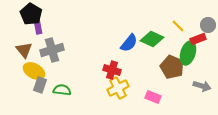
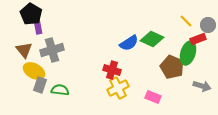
yellow line: moved 8 px right, 5 px up
blue semicircle: rotated 18 degrees clockwise
green semicircle: moved 2 px left
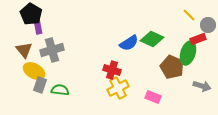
yellow line: moved 3 px right, 6 px up
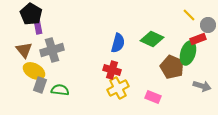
blue semicircle: moved 11 px left; rotated 42 degrees counterclockwise
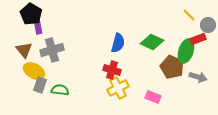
green diamond: moved 3 px down
green ellipse: moved 2 px left, 2 px up
gray arrow: moved 4 px left, 9 px up
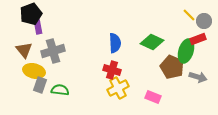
black pentagon: rotated 20 degrees clockwise
gray circle: moved 4 px left, 4 px up
blue semicircle: moved 3 px left; rotated 18 degrees counterclockwise
gray cross: moved 1 px right, 1 px down
yellow ellipse: rotated 15 degrees counterclockwise
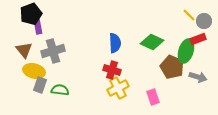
pink rectangle: rotated 49 degrees clockwise
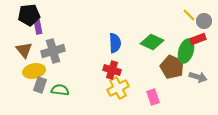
black pentagon: moved 2 px left, 1 px down; rotated 15 degrees clockwise
yellow ellipse: rotated 25 degrees counterclockwise
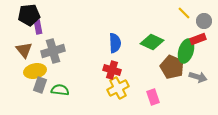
yellow line: moved 5 px left, 2 px up
yellow ellipse: moved 1 px right
